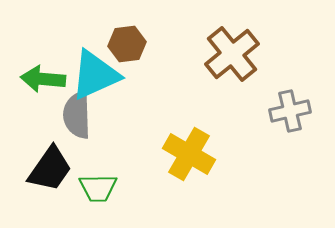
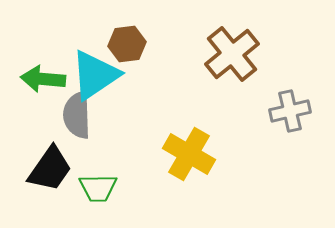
cyan triangle: rotated 10 degrees counterclockwise
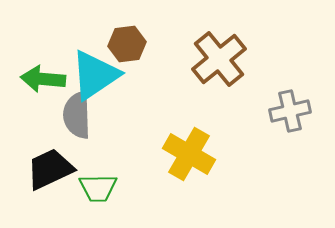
brown cross: moved 13 px left, 5 px down
black trapezoid: rotated 150 degrees counterclockwise
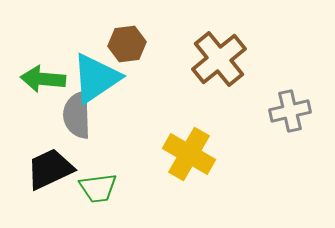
cyan triangle: moved 1 px right, 3 px down
green trapezoid: rotated 6 degrees counterclockwise
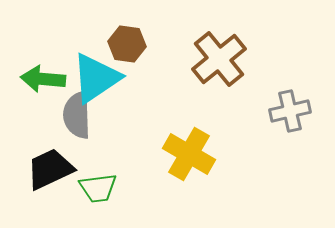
brown hexagon: rotated 15 degrees clockwise
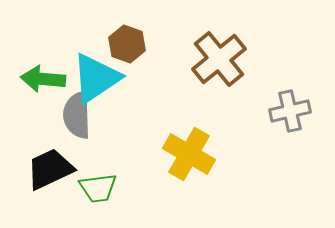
brown hexagon: rotated 12 degrees clockwise
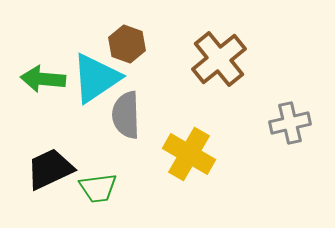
gray cross: moved 12 px down
gray semicircle: moved 49 px right
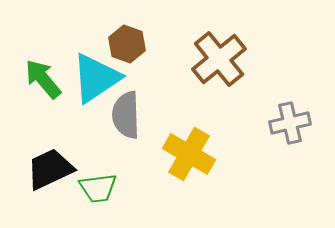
green arrow: rotated 45 degrees clockwise
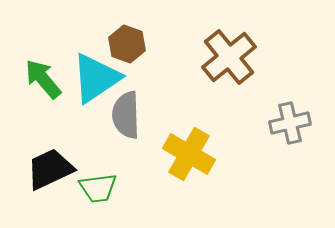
brown cross: moved 10 px right, 2 px up
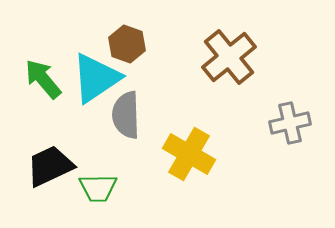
black trapezoid: moved 3 px up
green trapezoid: rotated 6 degrees clockwise
